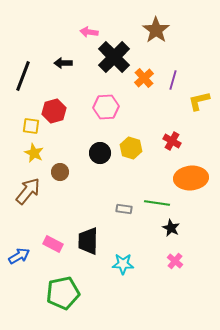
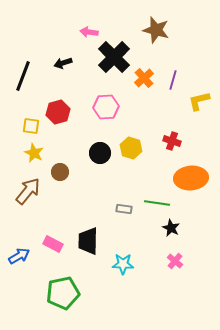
brown star: rotated 20 degrees counterclockwise
black arrow: rotated 18 degrees counterclockwise
red hexagon: moved 4 px right, 1 px down
red cross: rotated 12 degrees counterclockwise
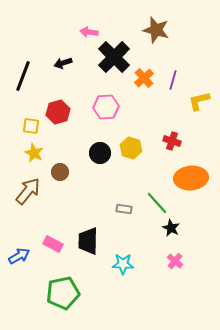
green line: rotated 40 degrees clockwise
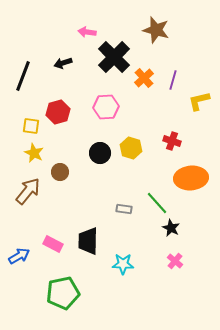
pink arrow: moved 2 px left
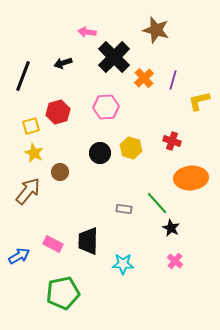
yellow square: rotated 24 degrees counterclockwise
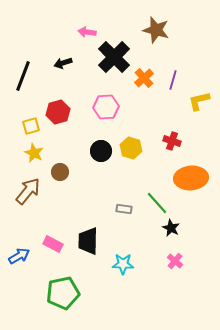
black circle: moved 1 px right, 2 px up
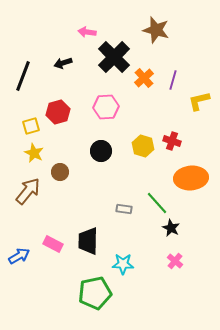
yellow hexagon: moved 12 px right, 2 px up
green pentagon: moved 32 px right
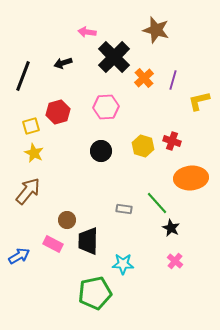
brown circle: moved 7 px right, 48 px down
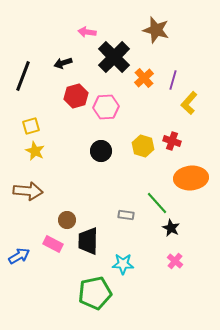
yellow L-shape: moved 10 px left, 2 px down; rotated 35 degrees counterclockwise
red hexagon: moved 18 px right, 16 px up
yellow star: moved 1 px right, 2 px up
brown arrow: rotated 56 degrees clockwise
gray rectangle: moved 2 px right, 6 px down
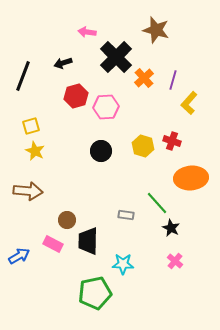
black cross: moved 2 px right
